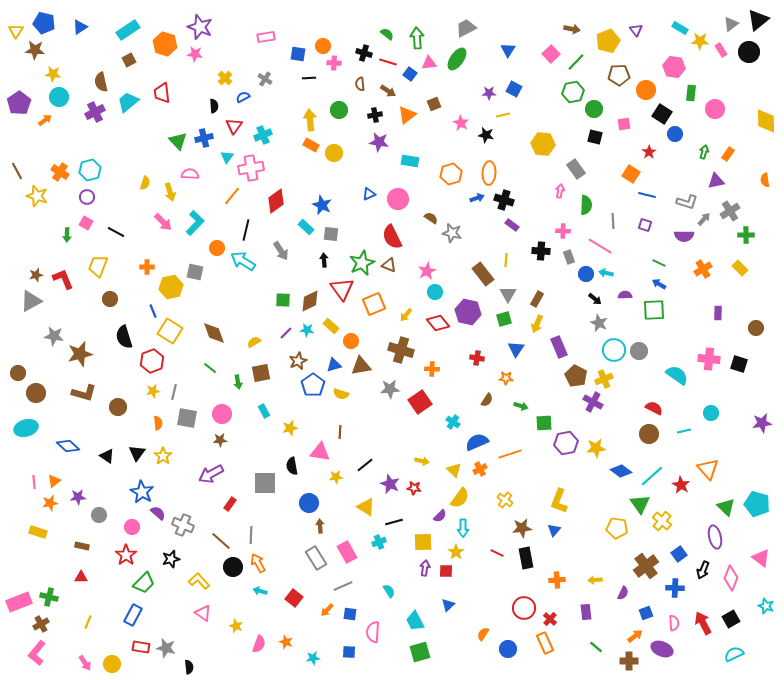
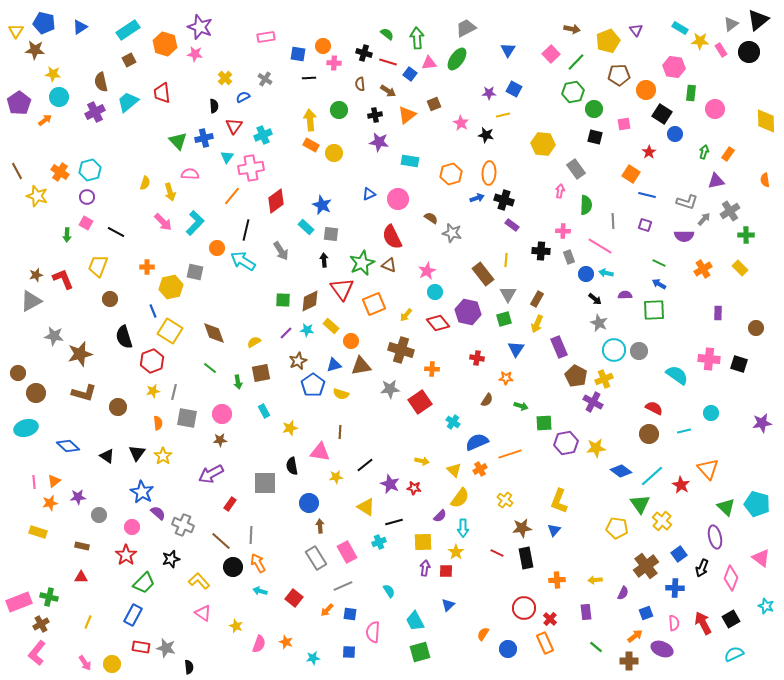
black arrow at (703, 570): moved 1 px left, 2 px up
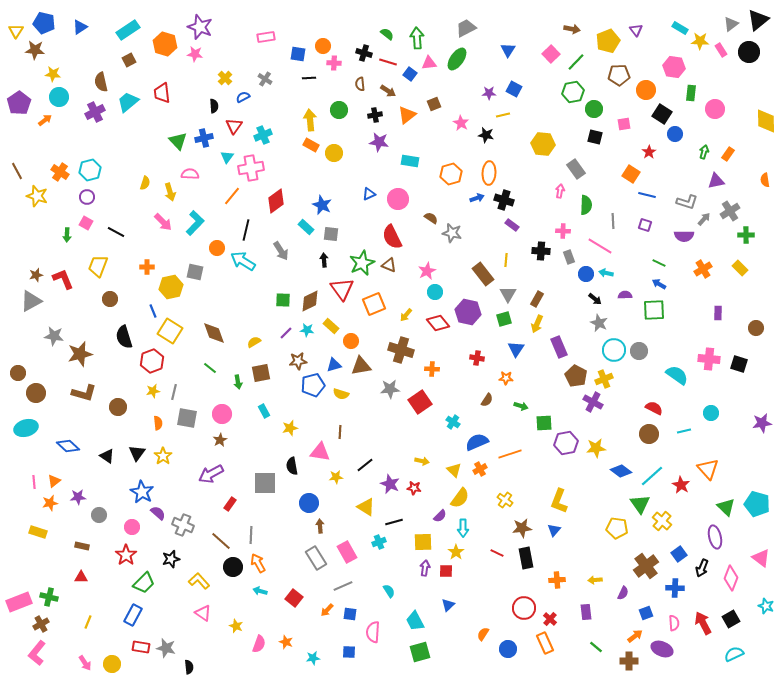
brown star at (298, 361): rotated 18 degrees clockwise
blue pentagon at (313, 385): rotated 20 degrees clockwise
brown star at (220, 440): rotated 24 degrees counterclockwise
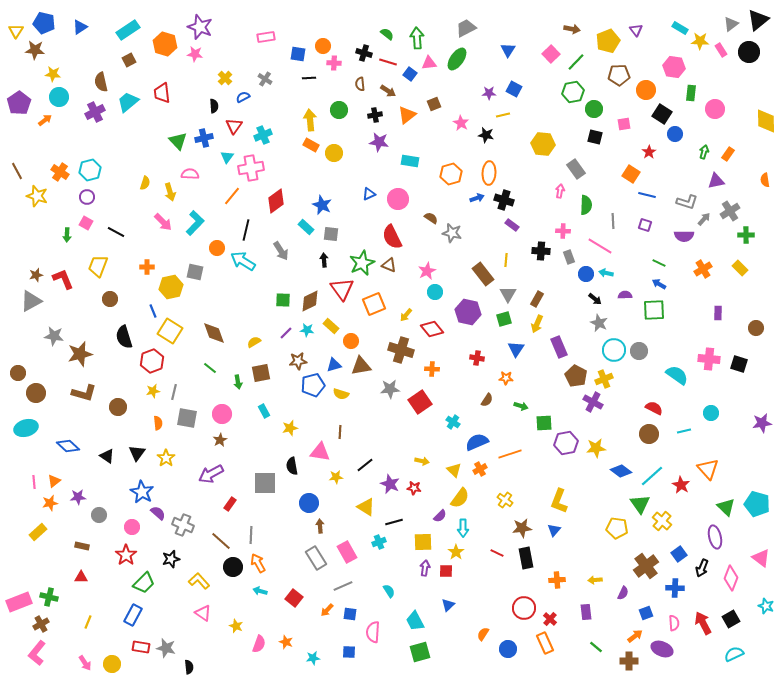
red diamond at (438, 323): moved 6 px left, 6 px down
yellow star at (163, 456): moved 3 px right, 2 px down
yellow rectangle at (38, 532): rotated 60 degrees counterclockwise
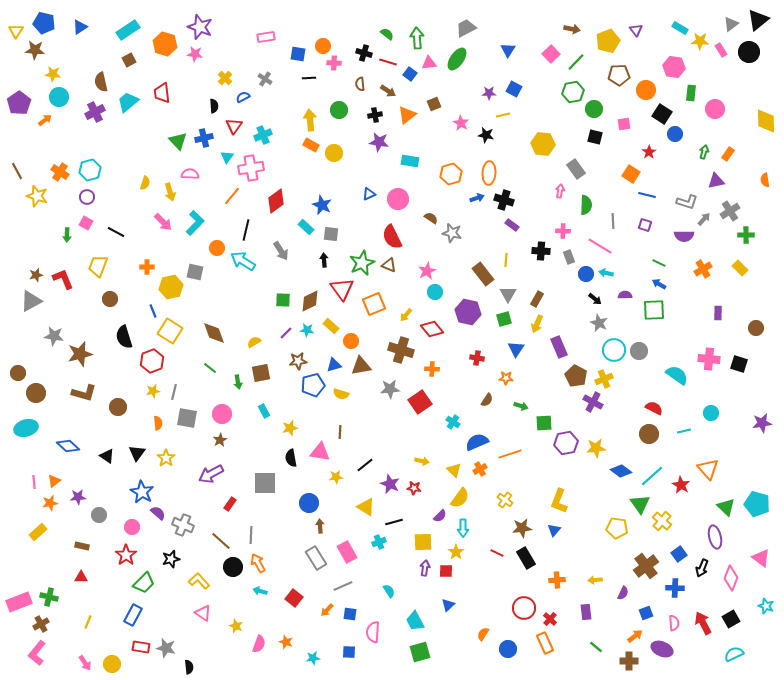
black semicircle at (292, 466): moved 1 px left, 8 px up
black rectangle at (526, 558): rotated 20 degrees counterclockwise
